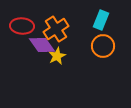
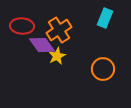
cyan rectangle: moved 4 px right, 2 px up
orange cross: moved 3 px right, 1 px down
orange circle: moved 23 px down
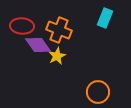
orange cross: rotated 35 degrees counterclockwise
purple diamond: moved 4 px left
orange circle: moved 5 px left, 23 px down
